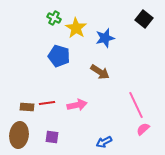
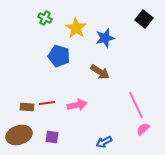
green cross: moved 9 px left
brown ellipse: rotated 65 degrees clockwise
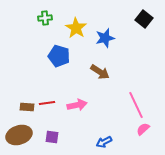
green cross: rotated 32 degrees counterclockwise
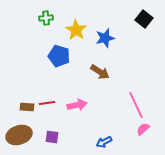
green cross: moved 1 px right
yellow star: moved 2 px down
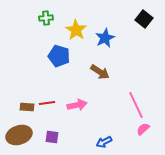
blue star: rotated 12 degrees counterclockwise
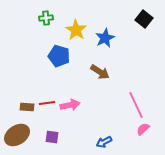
pink arrow: moved 7 px left
brown ellipse: moved 2 px left; rotated 15 degrees counterclockwise
